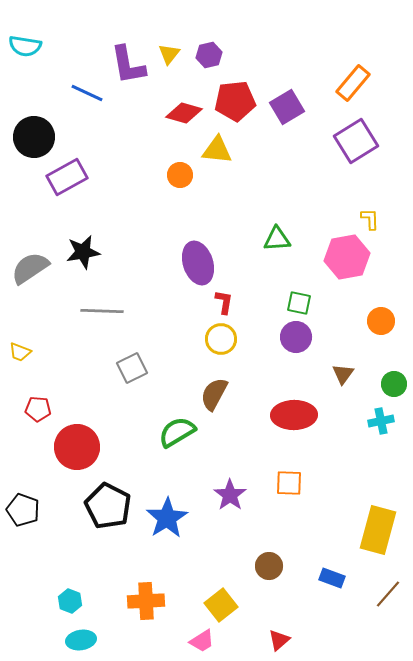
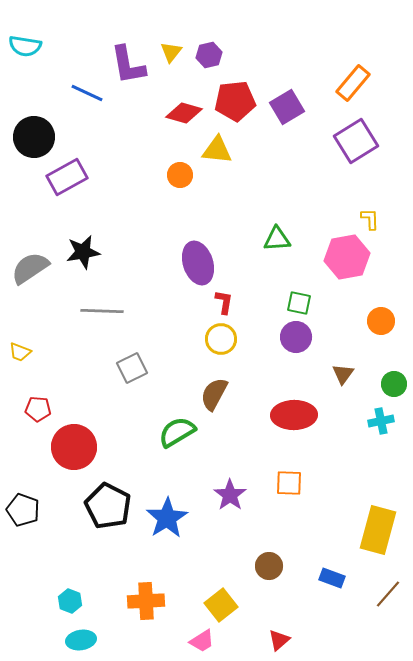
yellow triangle at (169, 54): moved 2 px right, 2 px up
red circle at (77, 447): moved 3 px left
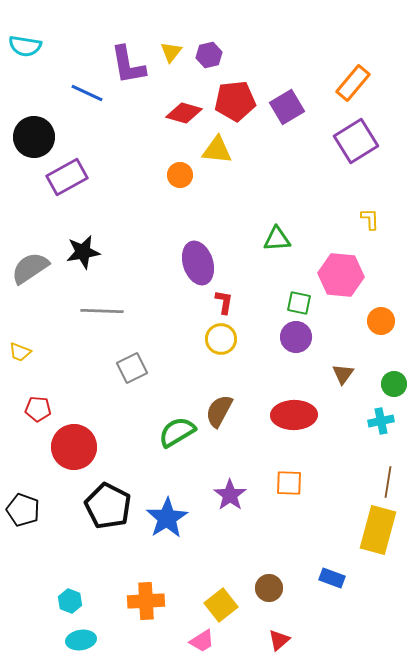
pink hexagon at (347, 257): moved 6 px left, 18 px down; rotated 15 degrees clockwise
brown semicircle at (214, 394): moved 5 px right, 17 px down
brown circle at (269, 566): moved 22 px down
brown line at (388, 594): moved 112 px up; rotated 32 degrees counterclockwise
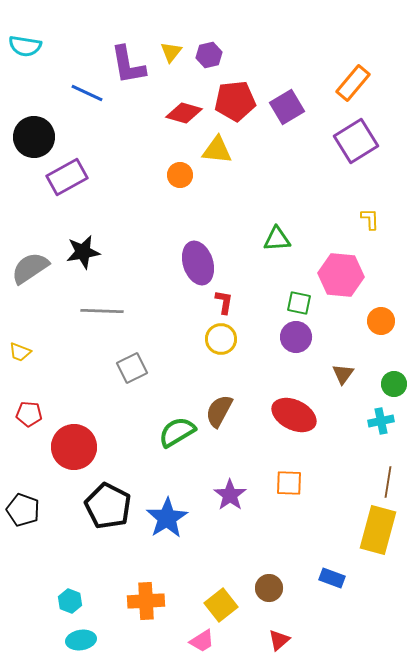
red pentagon at (38, 409): moved 9 px left, 5 px down
red ellipse at (294, 415): rotated 27 degrees clockwise
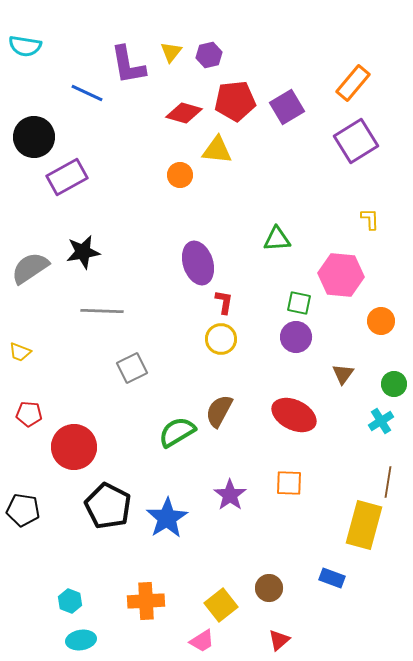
cyan cross at (381, 421): rotated 20 degrees counterclockwise
black pentagon at (23, 510): rotated 12 degrees counterclockwise
yellow rectangle at (378, 530): moved 14 px left, 5 px up
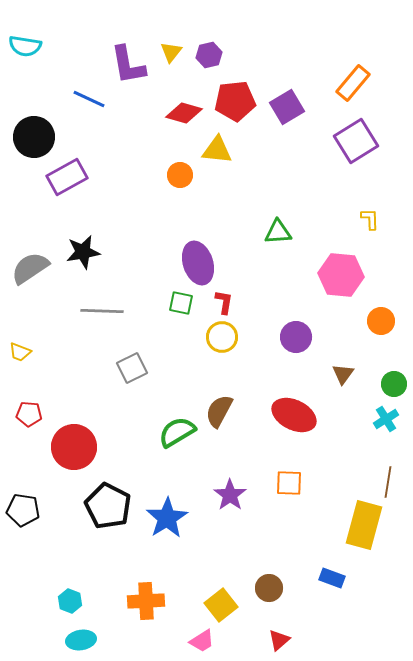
blue line at (87, 93): moved 2 px right, 6 px down
green triangle at (277, 239): moved 1 px right, 7 px up
green square at (299, 303): moved 118 px left
yellow circle at (221, 339): moved 1 px right, 2 px up
cyan cross at (381, 421): moved 5 px right, 2 px up
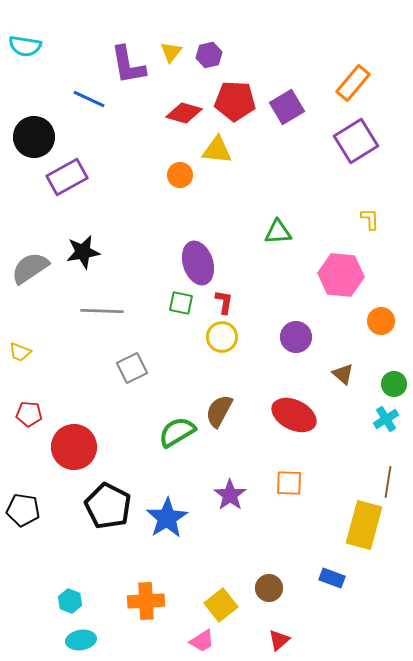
red pentagon at (235, 101): rotated 9 degrees clockwise
brown triangle at (343, 374): rotated 25 degrees counterclockwise
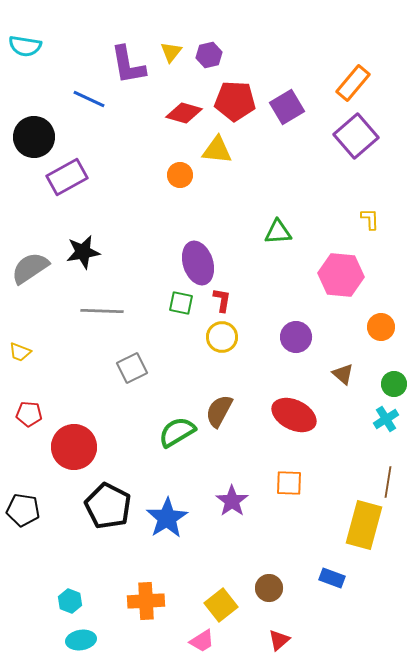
purple square at (356, 141): moved 5 px up; rotated 9 degrees counterclockwise
red L-shape at (224, 302): moved 2 px left, 2 px up
orange circle at (381, 321): moved 6 px down
purple star at (230, 495): moved 2 px right, 6 px down
